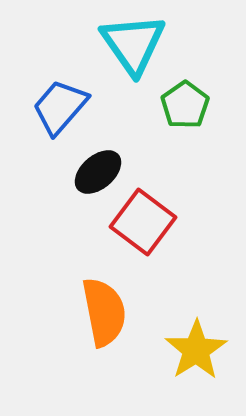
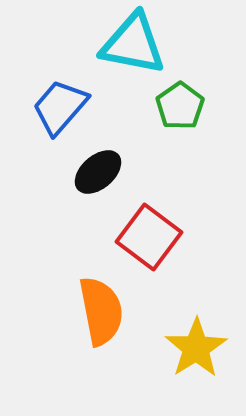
cyan triangle: rotated 44 degrees counterclockwise
green pentagon: moved 5 px left, 1 px down
red square: moved 6 px right, 15 px down
orange semicircle: moved 3 px left, 1 px up
yellow star: moved 2 px up
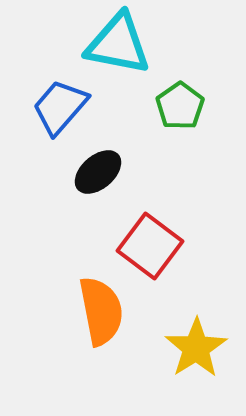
cyan triangle: moved 15 px left
red square: moved 1 px right, 9 px down
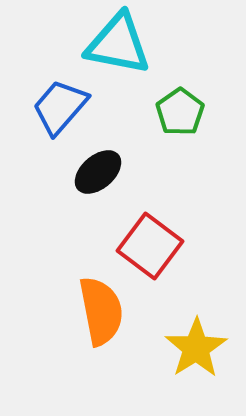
green pentagon: moved 6 px down
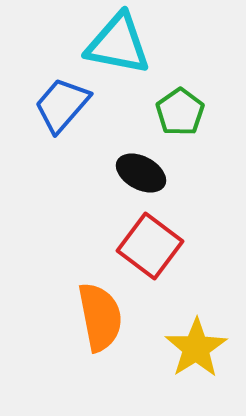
blue trapezoid: moved 2 px right, 2 px up
black ellipse: moved 43 px right, 1 px down; rotated 69 degrees clockwise
orange semicircle: moved 1 px left, 6 px down
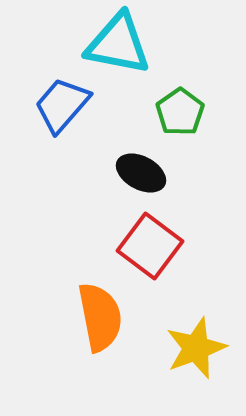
yellow star: rotated 12 degrees clockwise
